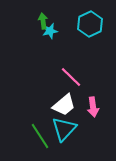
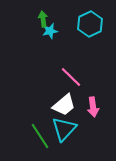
green arrow: moved 2 px up
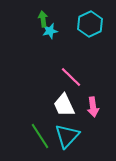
white trapezoid: rotated 105 degrees clockwise
cyan triangle: moved 3 px right, 7 px down
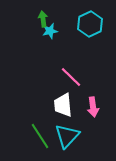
white trapezoid: moved 1 px left; rotated 20 degrees clockwise
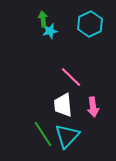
green line: moved 3 px right, 2 px up
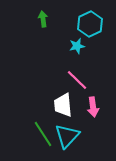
cyan star: moved 27 px right, 15 px down
pink line: moved 6 px right, 3 px down
